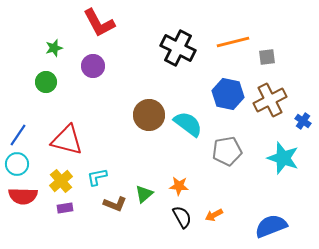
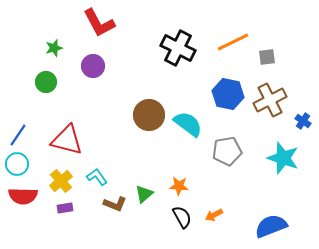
orange line: rotated 12 degrees counterclockwise
cyan L-shape: rotated 65 degrees clockwise
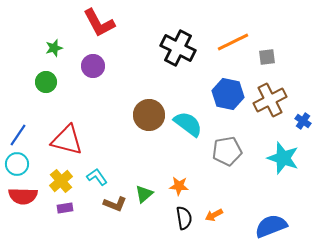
black semicircle: moved 2 px right, 1 px down; rotated 20 degrees clockwise
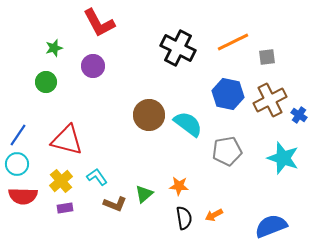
blue cross: moved 4 px left, 6 px up
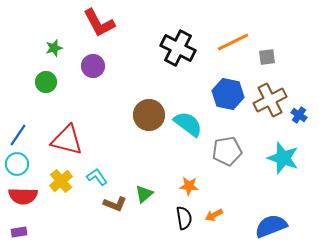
orange star: moved 10 px right
purple rectangle: moved 46 px left, 24 px down
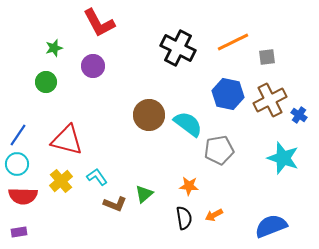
gray pentagon: moved 8 px left, 1 px up
